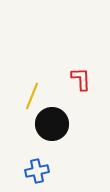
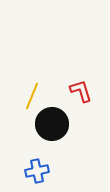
red L-shape: moved 12 px down; rotated 15 degrees counterclockwise
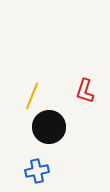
red L-shape: moved 4 px right; rotated 145 degrees counterclockwise
black circle: moved 3 px left, 3 px down
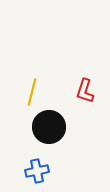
yellow line: moved 4 px up; rotated 8 degrees counterclockwise
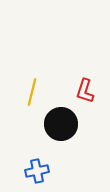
black circle: moved 12 px right, 3 px up
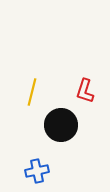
black circle: moved 1 px down
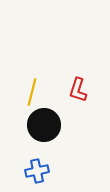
red L-shape: moved 7 px left, 1 px up
black circle: moved 17 px left
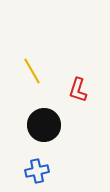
yellow line: moved 21 px up; rotated 44 degrees counterclockwise
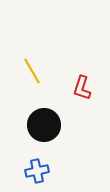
red L-shape: moved 4 px right, 2 px up
